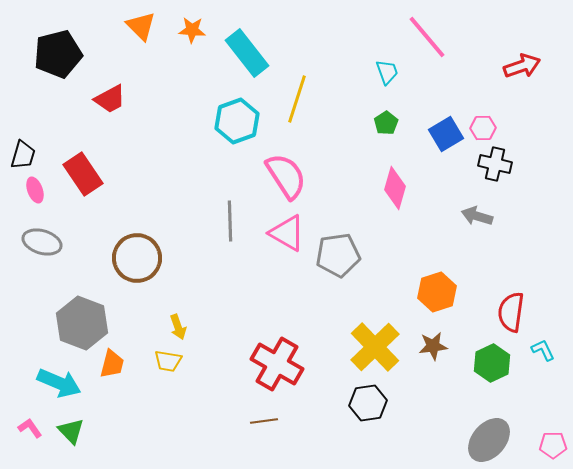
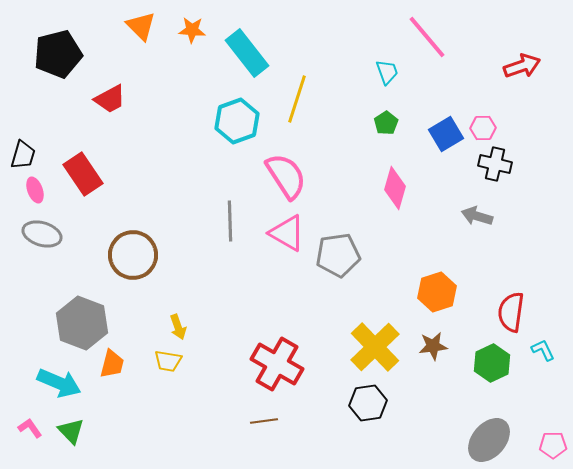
gray ellipse at (42, 242): moved 8 px up
brown circle at (137, 258): moved 4 px left, 3 px up
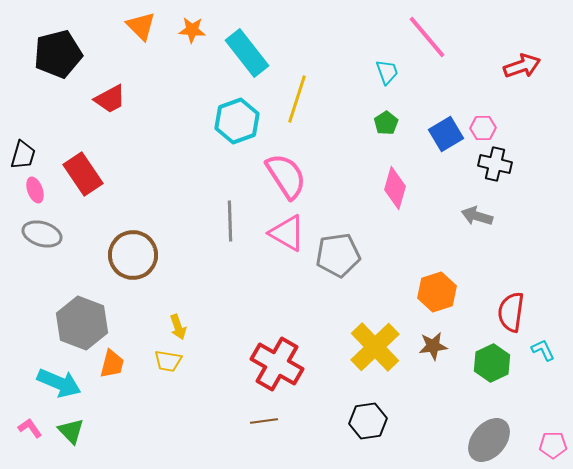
black hexagon at (368, 403): moved 18 px down
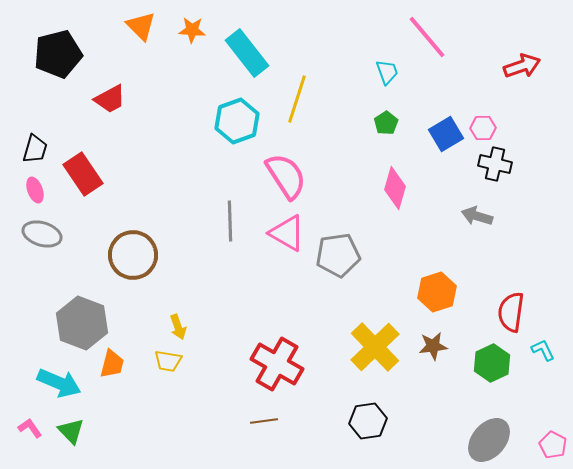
black trapezoid at (23, 155): moved 12 px right, 6 px up
pink pentagon at (553, 445): rotated 28 degrees clockwise
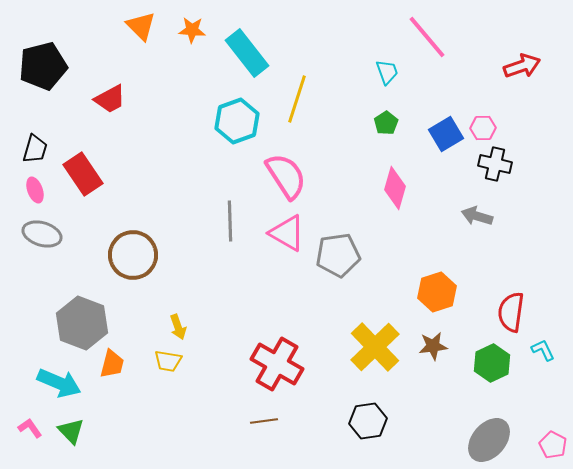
black pentagon at (58, 54): moved 15 px left, 12 px down
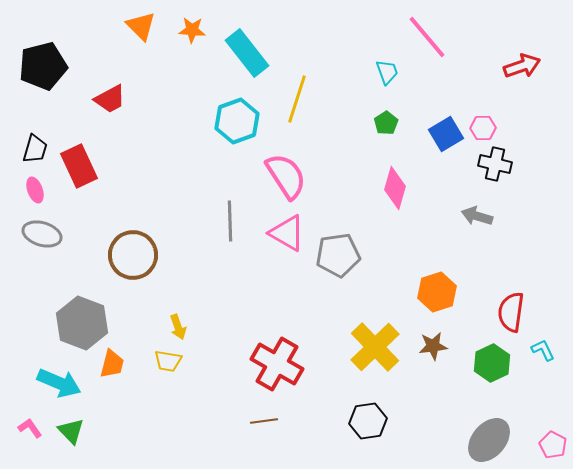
red rectangle at (83, 174): moved 4 px left, 8 px up; rotated 9 degrees clockwise
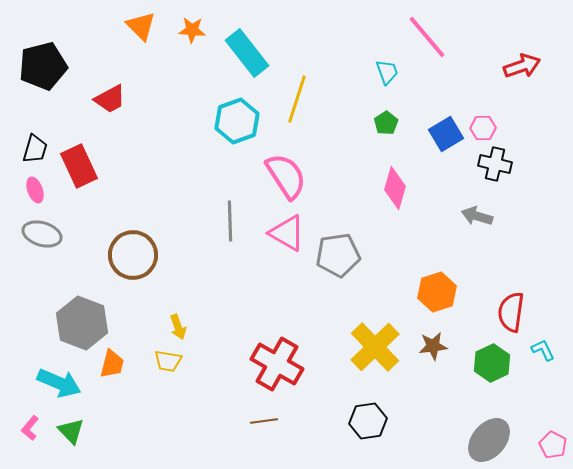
pink L-shape at (30, 428): rotated 105 degrees counterclockwise
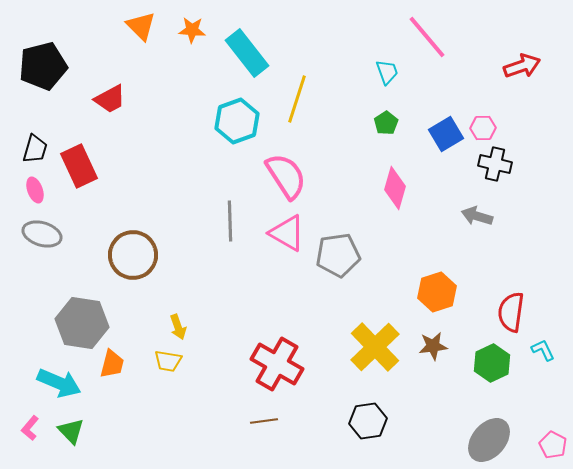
gray hexagon at (82, 323): rotated 12 degrees counterclockwise
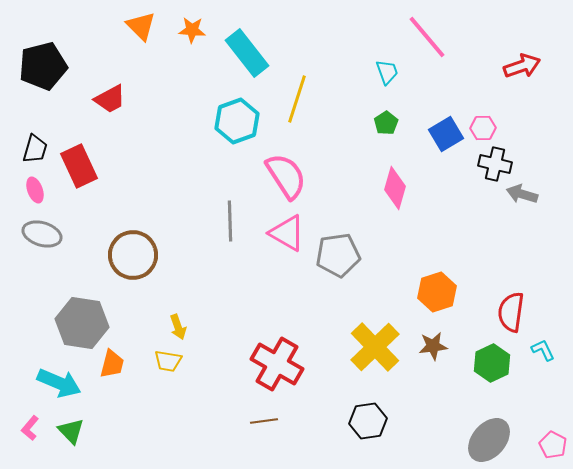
gray arrow at (477, 216): moved 45 px right, 22 px up
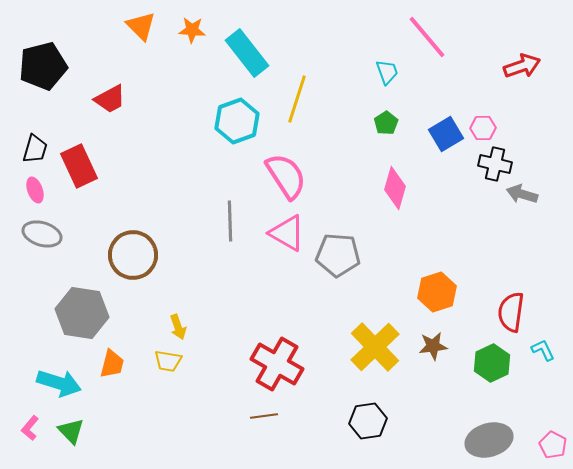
gray pentagon at (338, 255): rotated 12 degrees clockwise
gray hexagon at (82, 323): moved 10 px up
cyan arrow at (59, 383): rotated 6 degrees counterclockwise
brown line at (264, 421): moved 5 px up
gray ellipse at (489, 440): rotated 33 degrees clockwise
